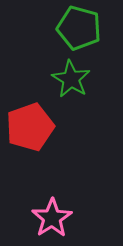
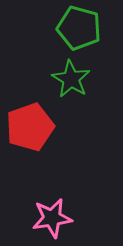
pink star: rotated 24 degrees clockwise
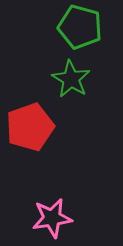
green pentagon: moved 1 px right, 1 px up
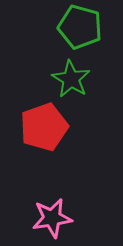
red pentagon: moved 14 px right
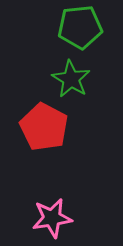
green pentagon: rotated 21 degrees counterclockwise
red pentagon: rotated 24 degrees counterclockwise
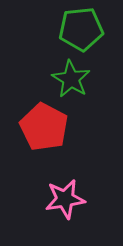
green pentagon: moved 1 px right, 2 px down
pink star: moved 13 px right, 19 px up
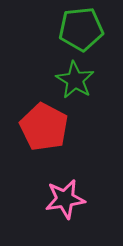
green star: moved 4 px right, 1 px down
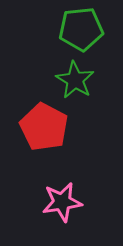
pink star: moved 3 px left, 3 px down
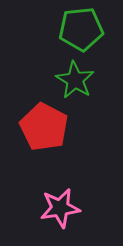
pink star: moved 2 px left, 6 px down
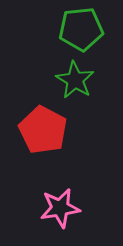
red pentagon: moved 1 px left, 3 px down
